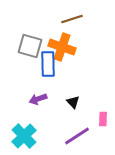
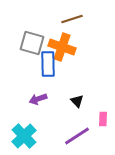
gray square: moved 2 px right, 3 px up
black triangle: moved 4 px right, 1 px up
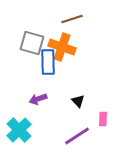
blue rectangle: moved 2 px up
black triangle: moved 1 px right
cyan cross: moved 5 px left, 6 px up
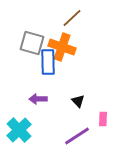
brown line: moved 1 px up; rotated 25 degrees counterclockwise
purple arrow: rotated 18 degrees clockwise
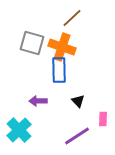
blue rectangle: moved 11 px right, 8 px down
purple arrow: moved 2 px down
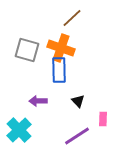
gray square: moved 5 px left, 7 px down
orange cross: moved 1 px left, 1 px down
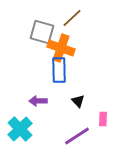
gray square: moved 15 px right, 18 px up
cyan cross: moved 1 px right, 1 px up
